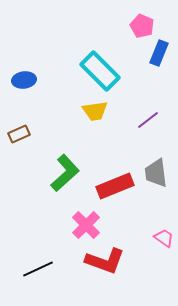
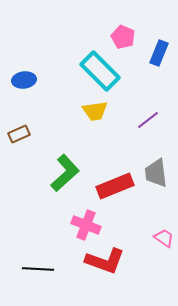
pink pentagon: moved 19 px left, 11 px down
pink cross: rotated 24 degrees counterclockwise
black line: rotated 28 degrees clockwise
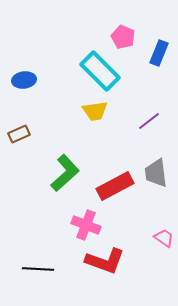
purple line: moved 1 px right, 1 px down
red rectangle: rotated 6 degrees counterclockwise
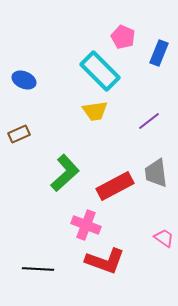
blue ellipse: rotated 30 degrees clockwise
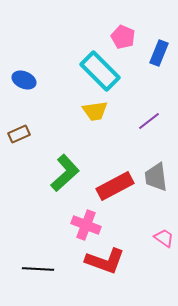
gray trapezoid: moved 4 px down
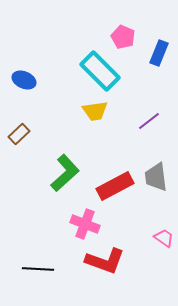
brown rectangle: rotated 20 degrees counterclockwise
pink cross: moved 1 px left, 1 px up
